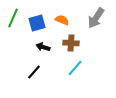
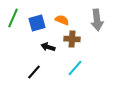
gray arrow: moved 1 px right, 2 px down; rotated 40 degrees counterclockwise
brown cross: moved 1 px right, 4 px up
black arrow: moved 5 px right
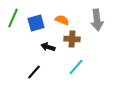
blue square: moved 1 px left
cyan line: moved 1 px right, 1 px up
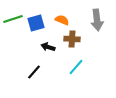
green line: moved 1 px down; rotated 48 degrees clockwise
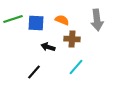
blue square: rotated 18 degrees clockwise
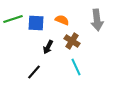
brown cross: moved 2 px down; rotated 28 degrees clockwise
black arrow: rotated 80 degrees counterclockwise
cyan line: rotated 66 degrees counterclockwise
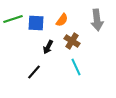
orange semicircle: rotated 104 degrees clockwise
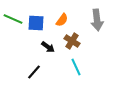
green line: rotated 42 degrees clockwise
black arrow: rotated 80 degrees counterclockwise
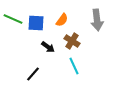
cyan line: moved 2 px left, 1 px up
black line: moved 1 px left, 2 px down
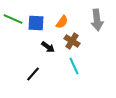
orange semicircle: moved 2 px down
